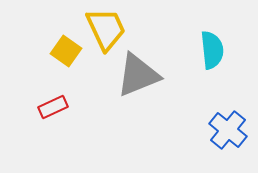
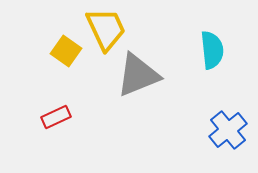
red rectangle: moved 3 px right, 10 px down
blue cross: rotated 12 degrees clockwise
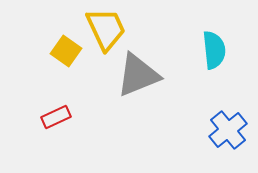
cyan semicircle: moved 2 px right
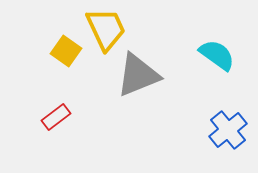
cyan semicircle: moved 3 px right, 5 px down; rotated 48 degrees counterclockwise
red rectangle: rotated 12 degrees counterclockwise
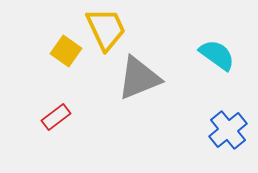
gray triangle: moved 1 px right, 3 px down
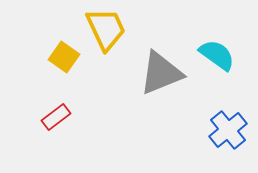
yellow square: moved 2 px left, 6 px down
gray triangle: moved 22 px right, 5 px up
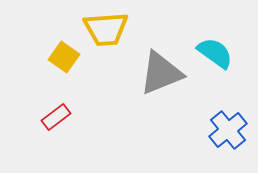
yellow trapezoid: rotated 111 degrees clockwise
cyan semicircle: moved 2 px left, 2 px up
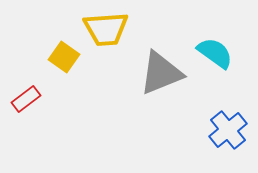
red rectangle: moved 30 px left, 18 px up
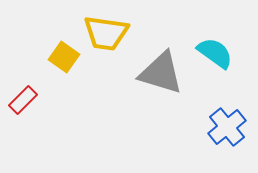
yellow trapezoid: moved 4 px down; rotated 12 degrees clockwise
gray triangle: rotated 39 degrees clockwise
red rectangle: moved 3 px left, 1 px down; rotated 8 degrees counterclockwise
blue cross: moved 1 px left, 3 px up
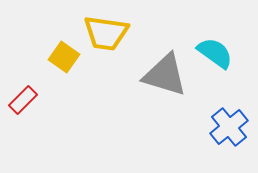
gray triangle: moved 4 px right, 2 px down
blue cross: moved 2 px right
